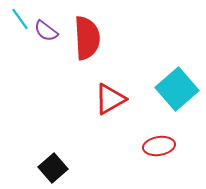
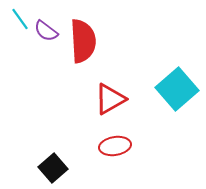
red semicircle: moved 4 px left, 3 px down
red ellipse: moved 44 px left
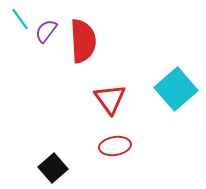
purple semicircle: rotated 90 degrees clockwise
cyan square: moved 1 px left
red triangle: rotated 36 degrees counterclockwise
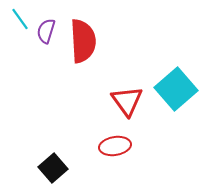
purple semicircle: rotated 20 degrees counterclockwise
red triangle: moved 17 px right, 2 px down
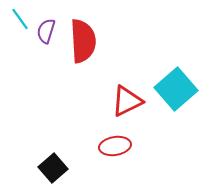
red triangle: rotated 40 degrees clockwise
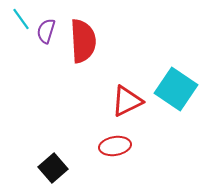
cyan line: moved 1 px right
cyan square: rotated 15 degrees counterclockwise
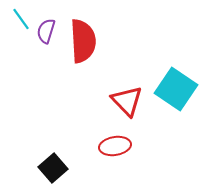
red triangle: rotated 48 degrees counterclockwise
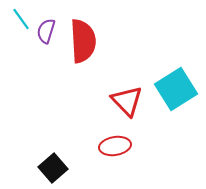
cyan square: rotated 24 degrees clockwise
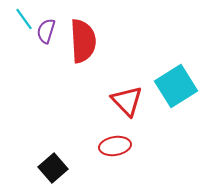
cyan line: moved 3 px right
cyan square: moved 3 px up
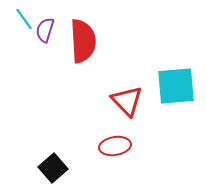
purple semicircle: moved 1 px left, 1 px up
cyan square: rotated 27 degrees clockwise
